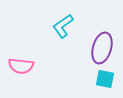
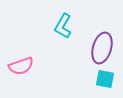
cyan L-shape: rotated 25 degrees counterclockwise
pink semicircle: rotated 25 degrees counterclockwise
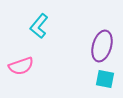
cyan L-shape: moved 24 px left; rotated 10 degrees clockwise
purple ellipse: moved 2 px up
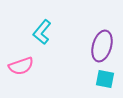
cyan L-shape: moved 3 px right, 6 px down
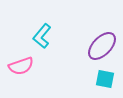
cyan L-shape: moved 4 px down
purple ellipse: rotated 28 degrees clockwise
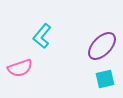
pink semicircle: moved 1 px left, 2 px down
cyan square: rotated 24 degrees counterclockwise
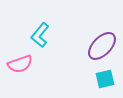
cyan L-shape: moved 2 px left, 1 px up
pink semicircle: moved 4 px up
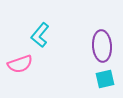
purple ellipse: rotated 48 degrees counterclockwise
